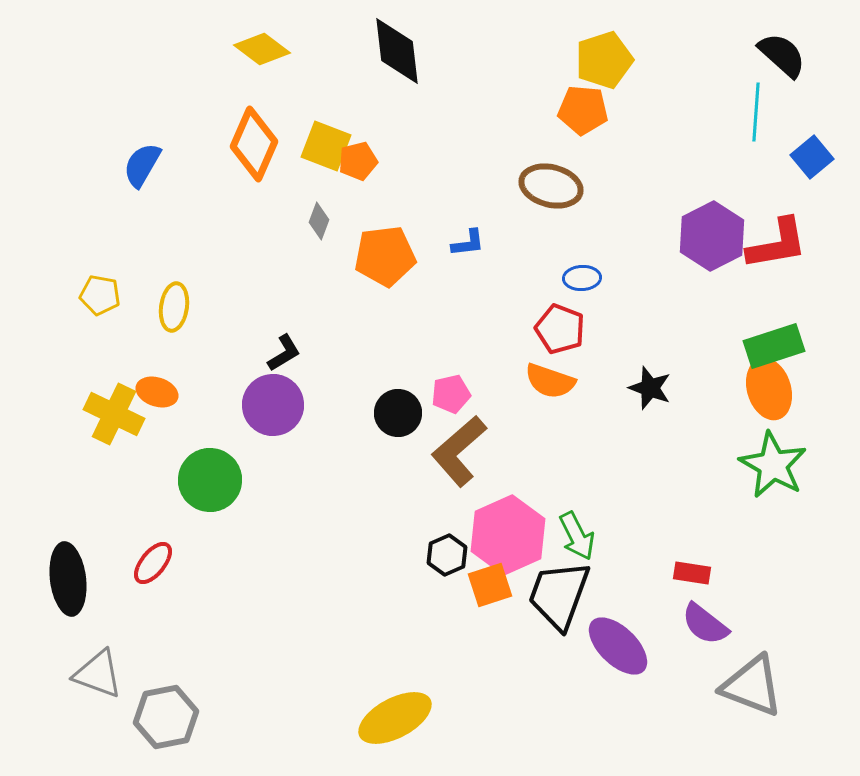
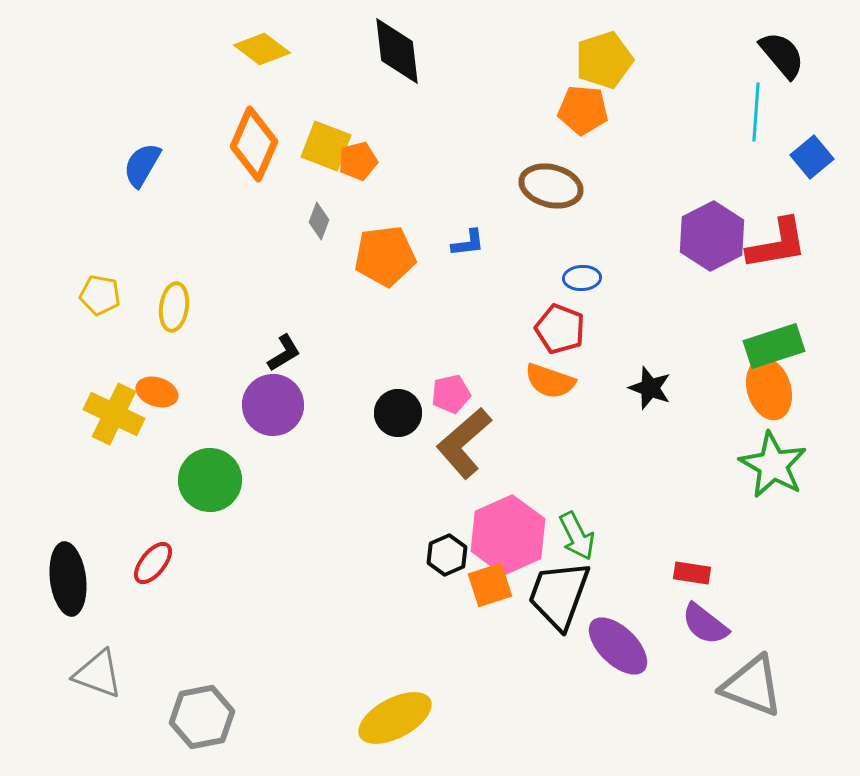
black semicircle at (782, 55): rotated 8 degrees clockwise
brown L-shape at (459, 451): moved 5 px right, 8 px up
gray hexagon at (166, 717): moved 36 px right
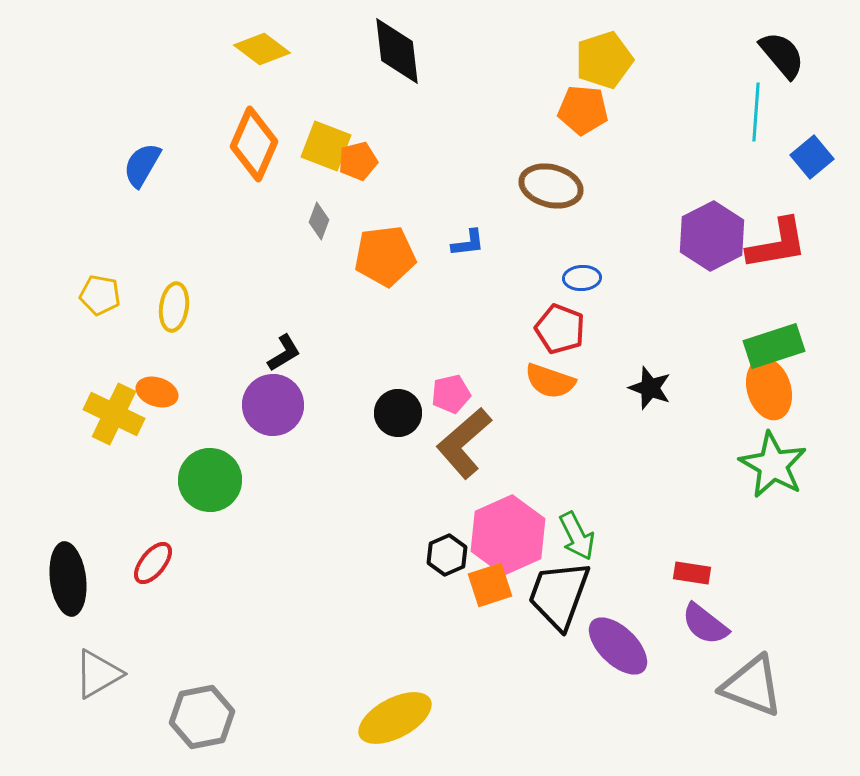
gray triangle at (98, 674): rotated 50 degrees counterclockwise
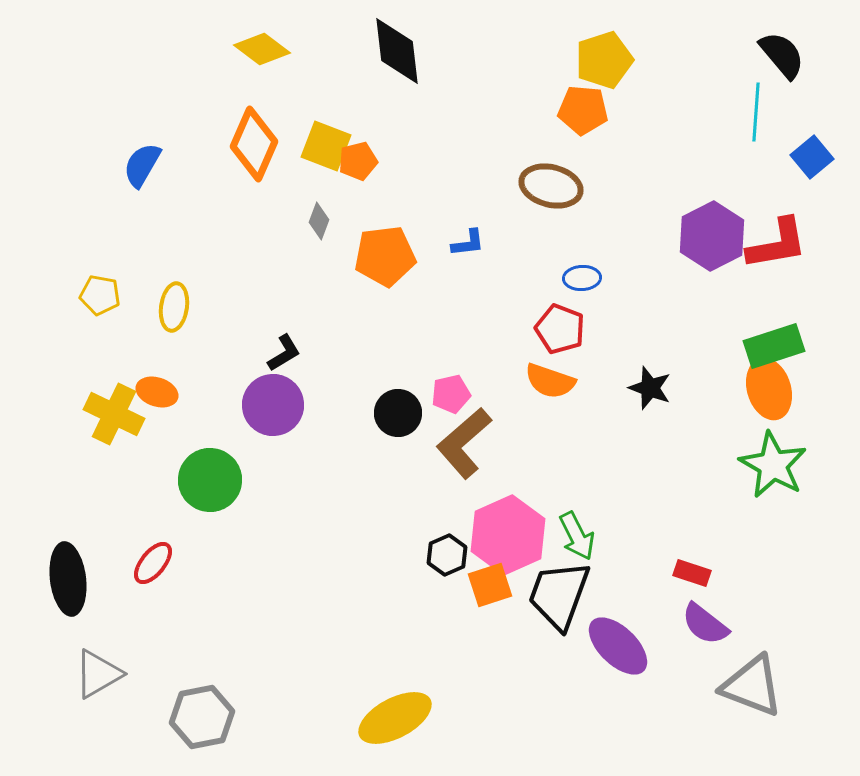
red rectangle at (692, 573): rotated 9 degrees clockwise
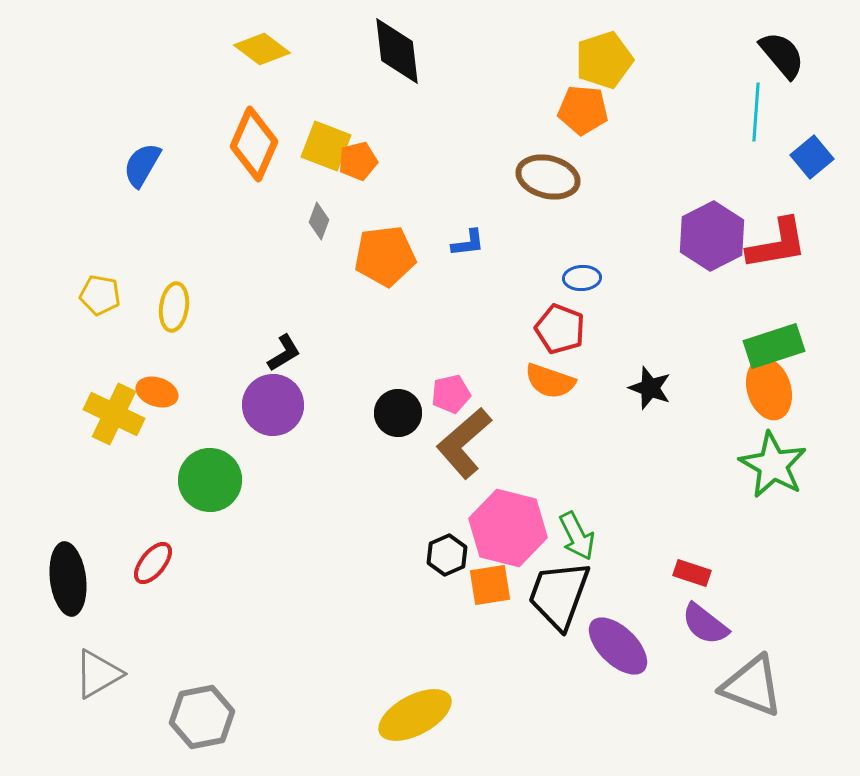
brown ellipse at (551, 186): moved 3 px left, 9 px up
pink hexagon at (508, 535): moved 7 px up; rotated 22 degrees counterclockwise
orange square at (490, 585): rotated 9 degrees clockwise
yellow ellipse at (395, 718): moved 20 px right, 3 px up
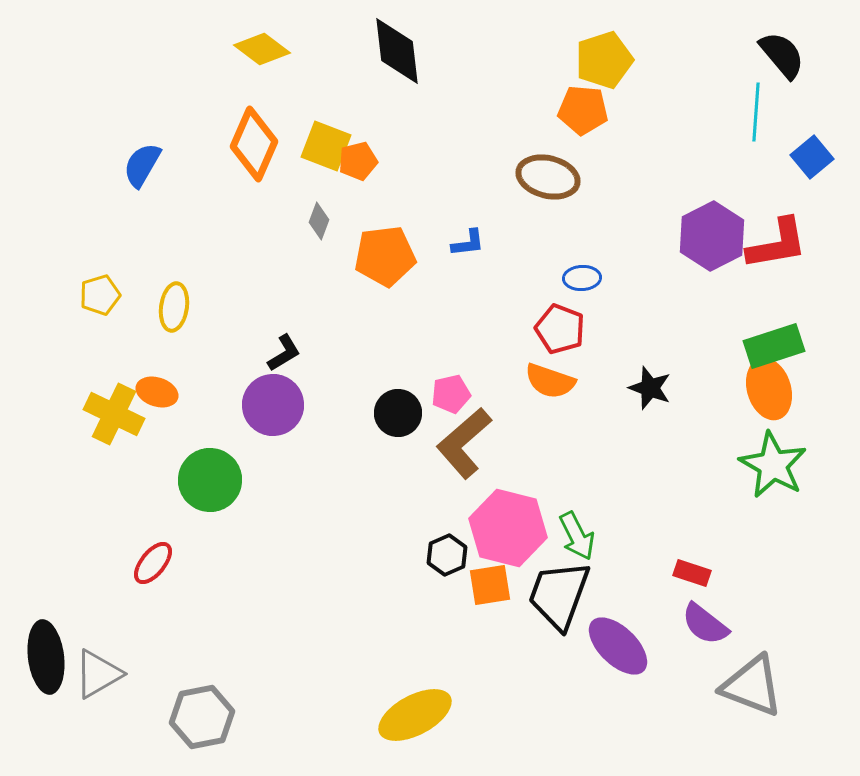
yellow pentagon at (100, 295): rotated 27 degrees counterclockwise
black ellipse at (68, 579): moved 22 px left, 78 px down
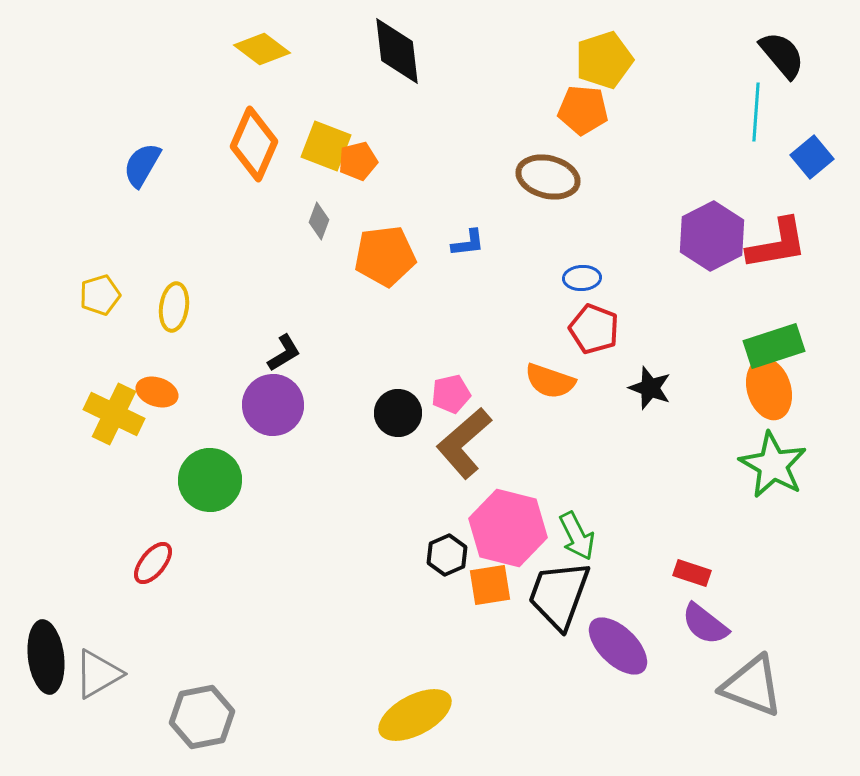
red pentagon at (560, 329): moved 34 px right
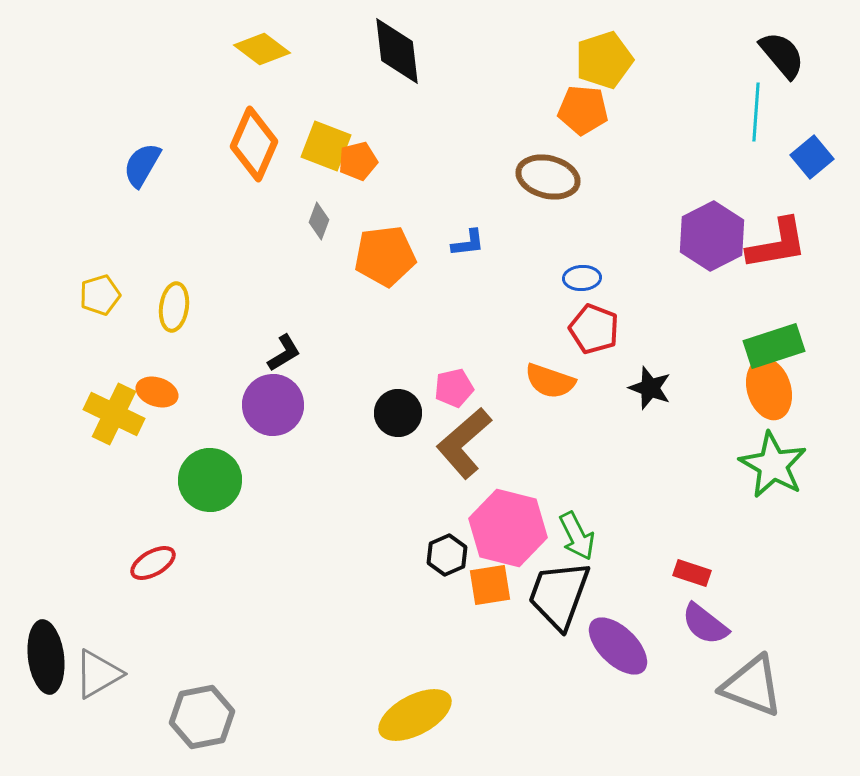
pink pentagon at (451, 394): moved 3 px right, 6 px up
red ellipse at (153, 563): rotated 21 degrees clockwise
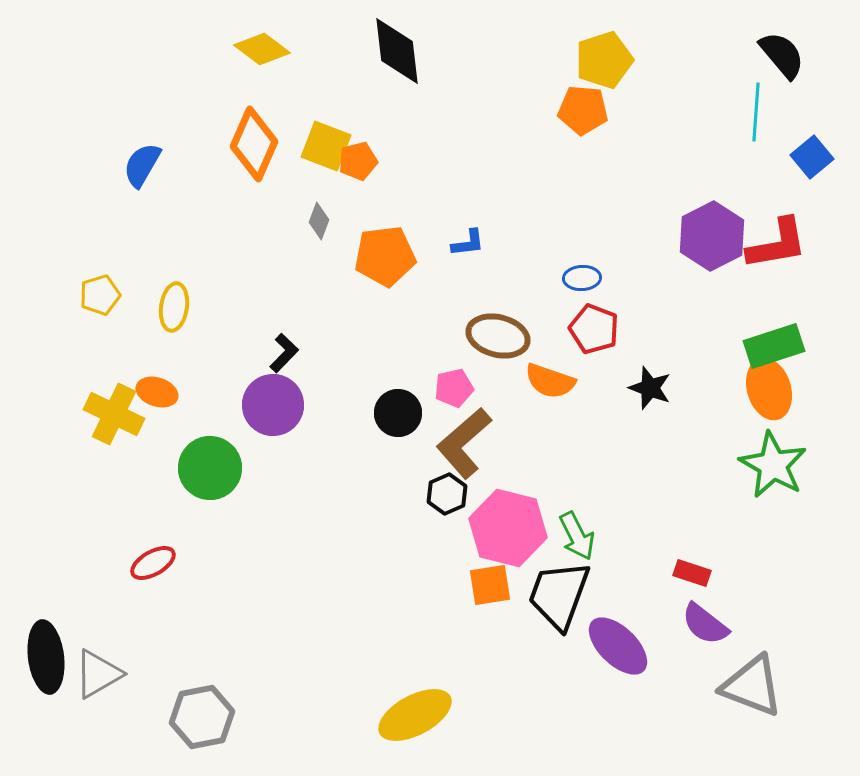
brown ellipse at (548, 177): moved 50 px left, 159 px down
black L-shape at (284, 353): rotated 15 degrees counterclockwise
green circle at (210, 480): moved 12 px up
black hexagon at (447, 555): moved 61 px up
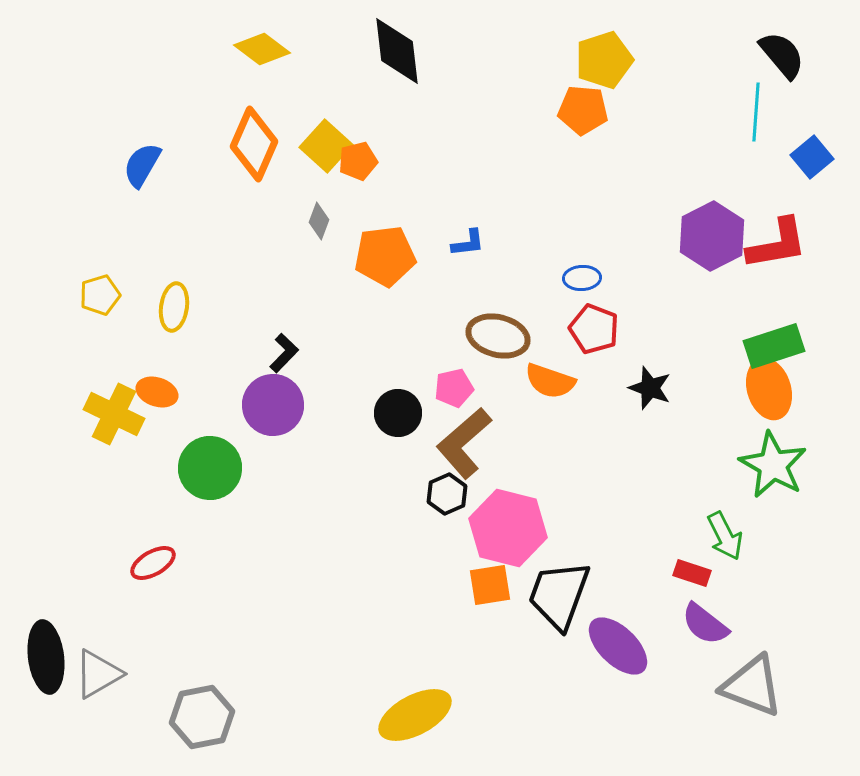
yellow square at (326, 146): rotated 21 degrees clockwise
green arrow at (577, 536): moved 148 px right
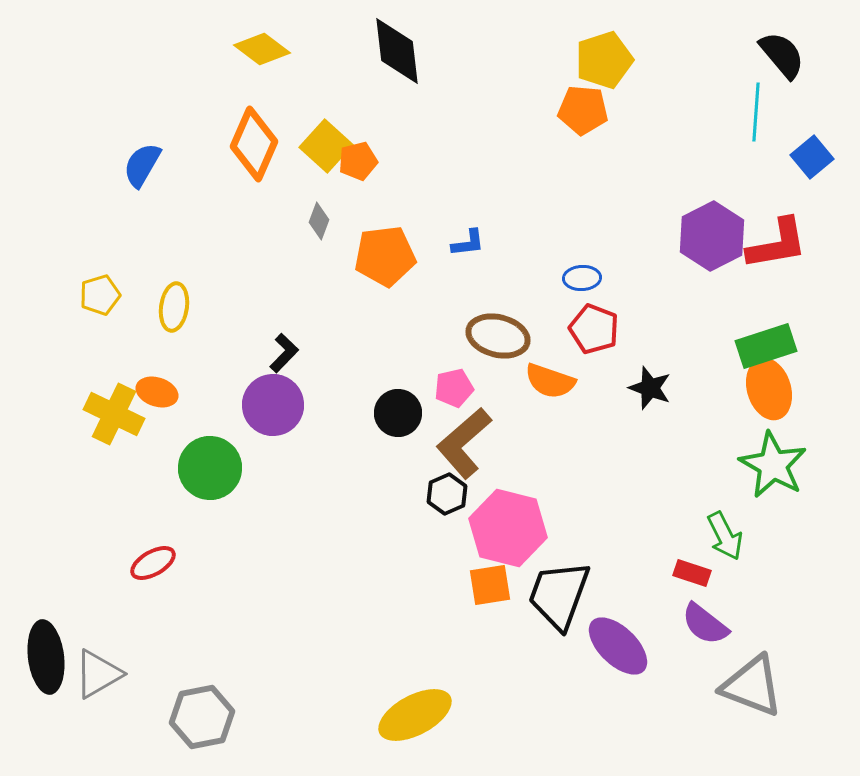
green rectangle at (774, 346): moved 8 px left
